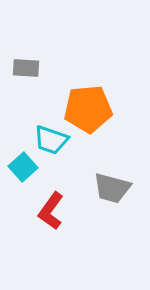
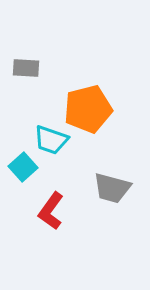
orange pentagon: rotated 9 degrees counterclockwise
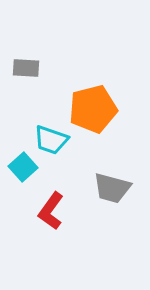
orange pentagon: moved 5 px right
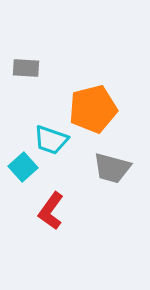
gray trapezoid: moved 20 px up
